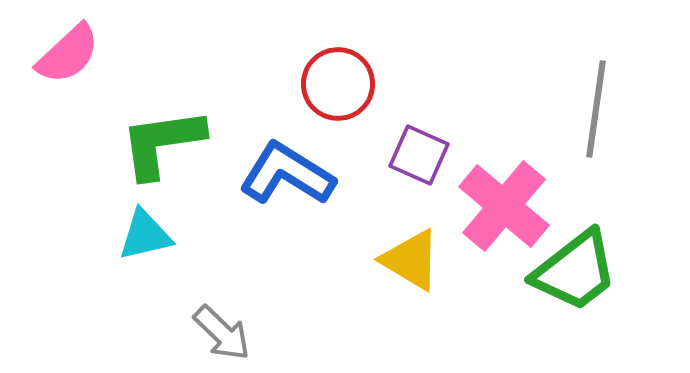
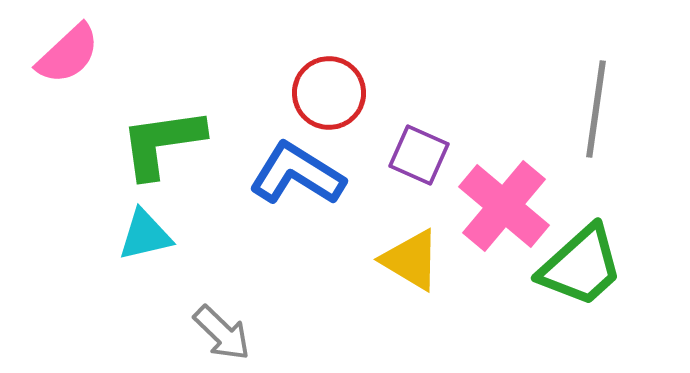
red circle: moved 9 px left, 9 px down
blue L-shape: moved 10 px right
green trapezoid: moved 6 px right, 5 px up; rotated 4 degrees counterclockwise
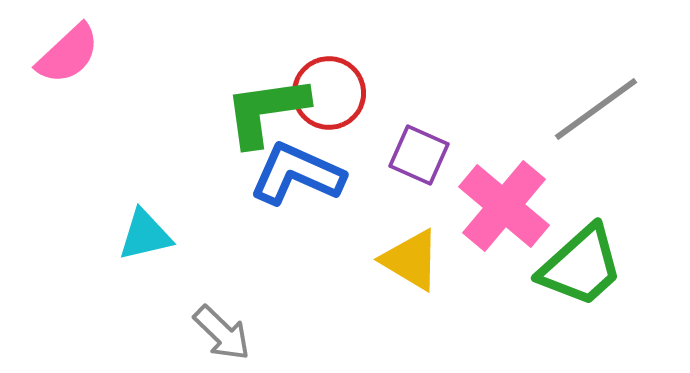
gray line: rotated 46 degrees clockwise
green L-shape: moved 104 px right, 32 px up
blue L-shape: rotated 8 degrees counterclockwise
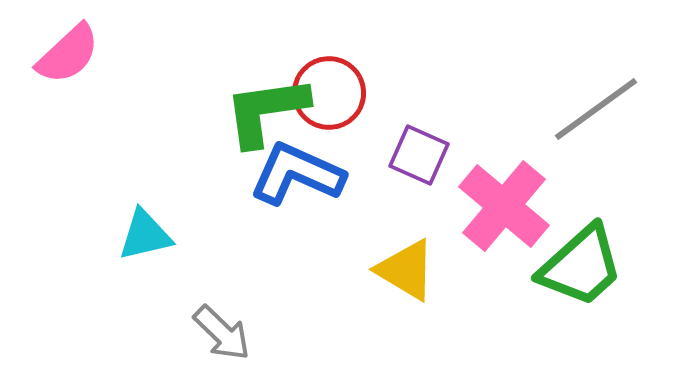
yellow triangle: moved 5 px left, 10 px down
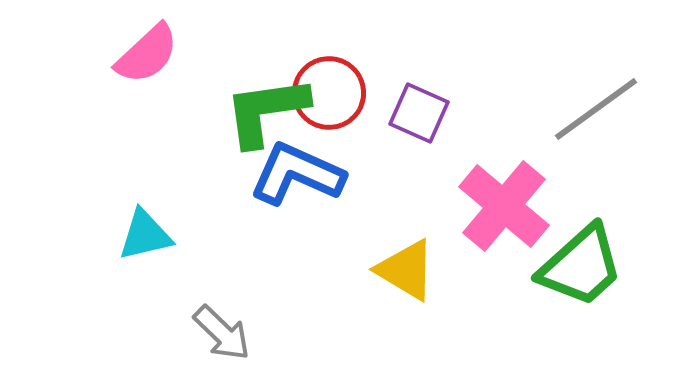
pink semicircle: moved 79 px right
purple square: moved 42 px up
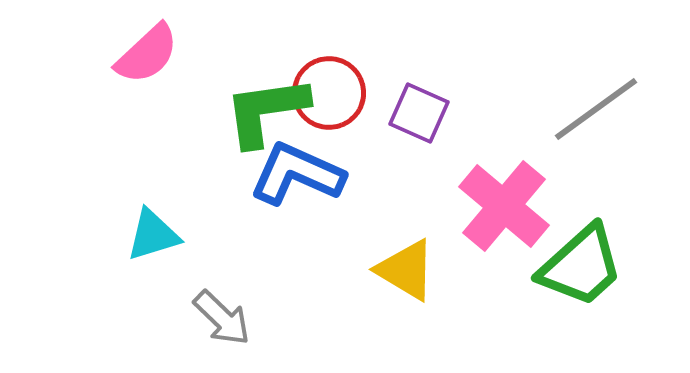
cyan triangle: moved 8 px right; rotated 4 degrees counterclockwise
gray arrow: moved 15 px up
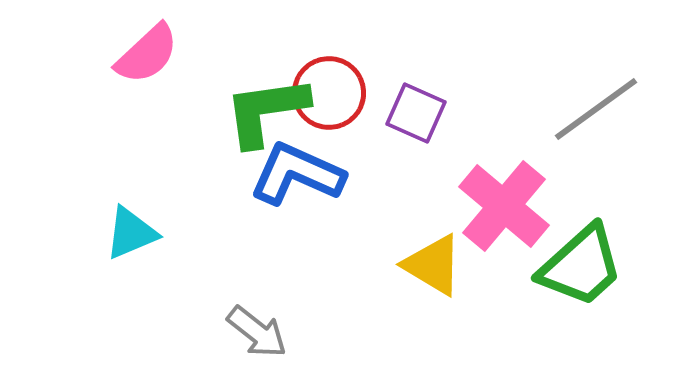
purple square: moved 3 px left
cyan triangle: moved 22 px left, 2 px up; rotated 6 degrees counterclockwise
yellow triangle: moved 27 px right, 5 px up
gray arrow: moved 35 px right, 14 px down; rotated 6 degrees counterclockwise
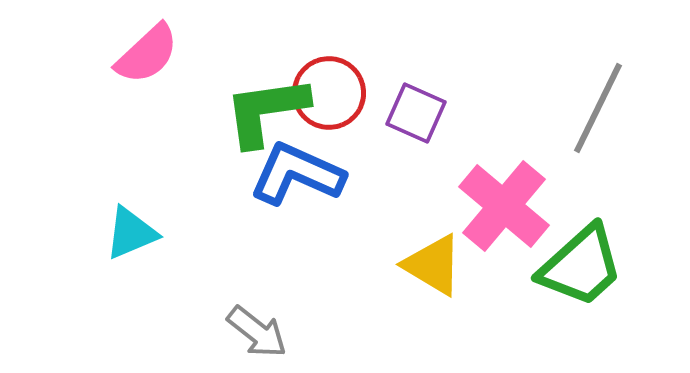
gray line: moved 2 px right, 1 px up; rotated 28 degrees counterclockwise
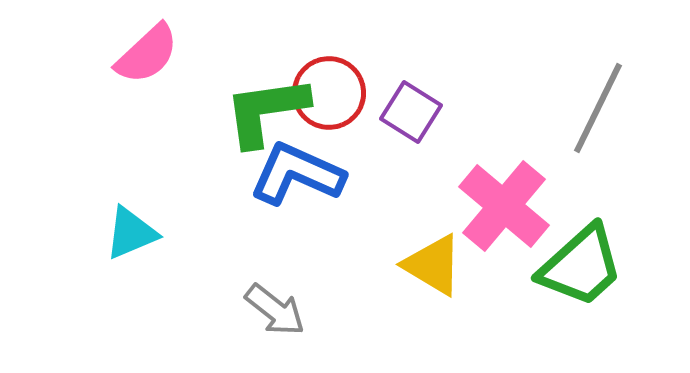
purple square: moved 5 px left, 1 px up; rotated 8 degrees clockwise
gray arrow: moved 18 px right, 22 px up
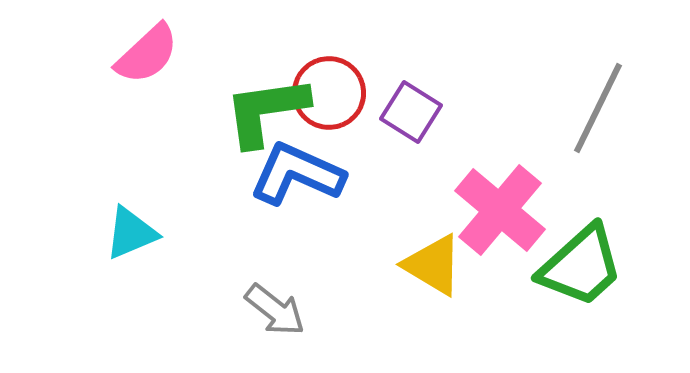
pink cross: moved 4 px left, 4 px down
